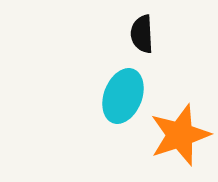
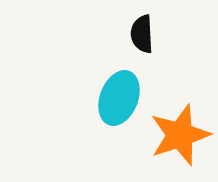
cyan ellipse: moved 4 px left, 2 px down
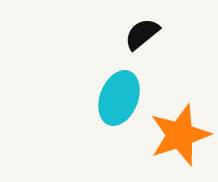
black semicircle: rotated 54 degrees clockwise
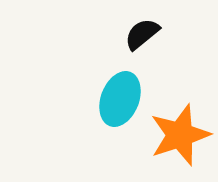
cyan ellipse: moved 1 px right, 1 px down
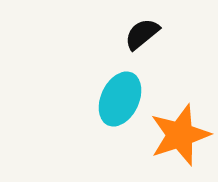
cyan ellipse: rotated 4 degrees clockwise
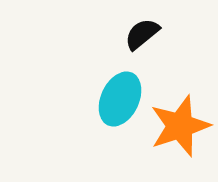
orange star: moved 9 px up
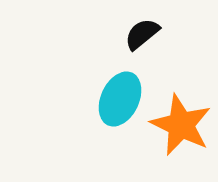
orange star: moved 1 px right, 1 px up; rotated 28 degrees counterclockwise
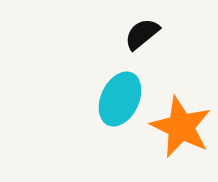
orange star: moved 2 px down
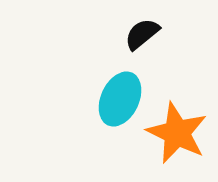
orange star: moved 4 px left, 6 px down
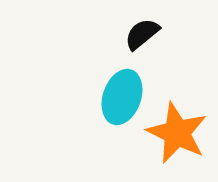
cyan ellipse: moved 2 px right, 2 px up; rotated 6 degrees counterclockwise
